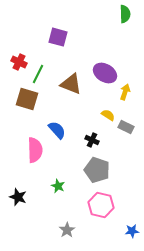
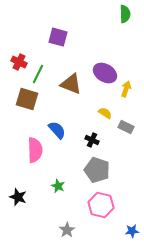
yellow arrow: moved 1 px right, 3 px up
yellow semicircle: moved 3 px left, 2 px up
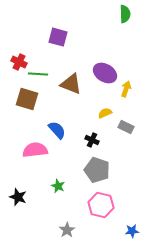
green line: rotated 66 degrees clockwise
yellow semicircle: rotated 56 degrees counterclockwise
pink semicircle: rotated 95 degrees counterclockwise
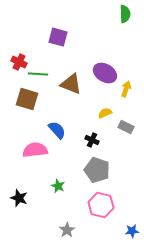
black star: moved 1 px right, 1 px down
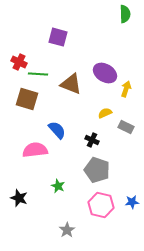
blue star: moved 29 px up
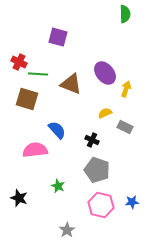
purple ellipse: rotated 20 degrees clockwise
gray rectangle: moved 1 px left
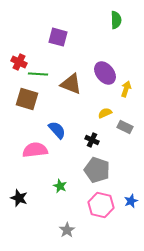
green semicircle: moved 9 px left, 6 px down
green star: moved 2 px right
blue star: moved 1 px left, 1 px up; rotated 16 degrees counterclockwise
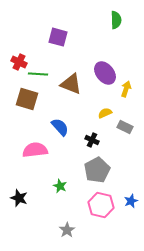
blue semicircle: moved 3 px right, 3 px up
gray pentagon: rotated 25 degrees clockwise
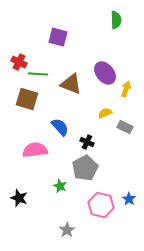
black cross: moved 5 px left, 2 px down
gray pentagon: moved 12 px left, 2 px up
blue star: moved 2 px left, 2 px up; rotated 16 degrees counterclockwise
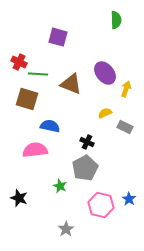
blue semicircle: moved 10 px left, 1 px up; rotated 36 degrees counterclockwise
gray star: moved 1 px left, 1 px up
